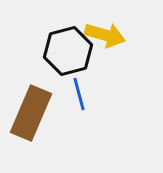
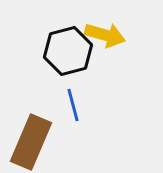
blue line: moved 6 px left, 11 px down
brown rectangle: moved 29 px down
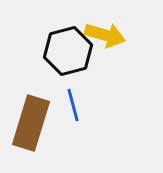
brown rectangle: moved 19 px up; rotated 6 degrees counterclockwise
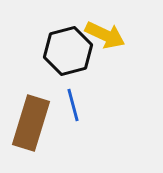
yellow arrow: rotated 9 degrees clockwise
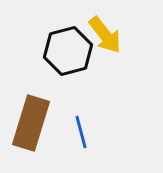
yellow arrow: rotated 27 degrees clockwise
blue line: moved 8 px right, 27 px down
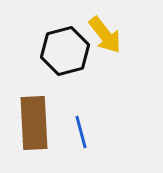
black hexagon: moved 3 px left
brown rectangle: moved 3 px right; rotated 20 degrees counterclockwise
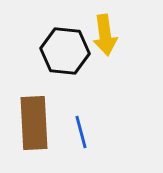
yellow arrow: rotated 30 degrees clockwise
black hexagon: rotated 21 degrees clockwise
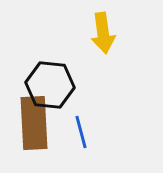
yellow arrow: moved 2 px left, 2 px up
black hexagon: moved 15 px left, 34 px down
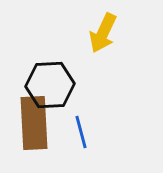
yellow arrow: rotated 33 degrees clockwise
black hexagon: rotated 9 degrees counterclockwise
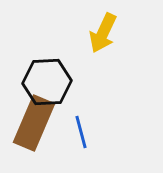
black hexagon: moved 3 px left, 3 px up
brown rectangle: rotated 26 degrees clockwise
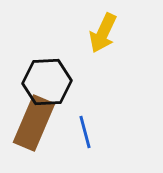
blue line: moved 4 px right
